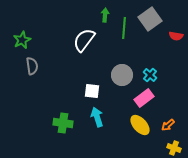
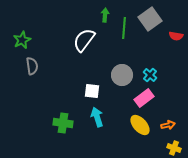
orange arrow: rotated 152 degrees counterclockwise
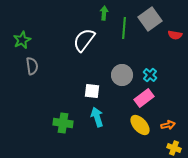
green arrow: moved 1 px left, 2 px up
red semicircle: moved 1 px left, 1 px up
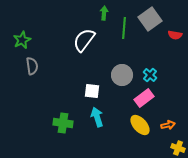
yellow cross: moved 4 px right
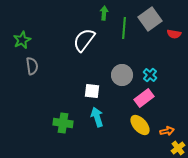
red semicircle: moved 1 px left, 1 px up
orange arrow: moved 1 px left, 6 px down
yellow cross: rotated 32 degrees clockwise
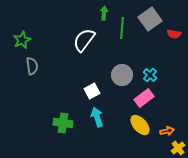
green line: moved 2 px left
white square: rotated 35 degrees counterclockwise
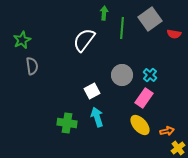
pink rectangle: rotated 18 degrees counterclockwise
green cross: moved 4 px right
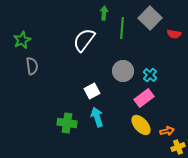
gray square: moved 1 px up; rotated 10 degrees counterclockwise
gray circle: moved 1 px right, 4 px up
pink rectangle: rotated 18 degrees clockwise
yellow ellipse: moved 1 px right
yellow cross: moved 1 px up; rotated 16 degrees clockwise
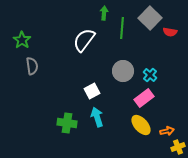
red semicircle: moved 4 px left, 2 px up
green star: rotated 12 degrees counterclockwise
